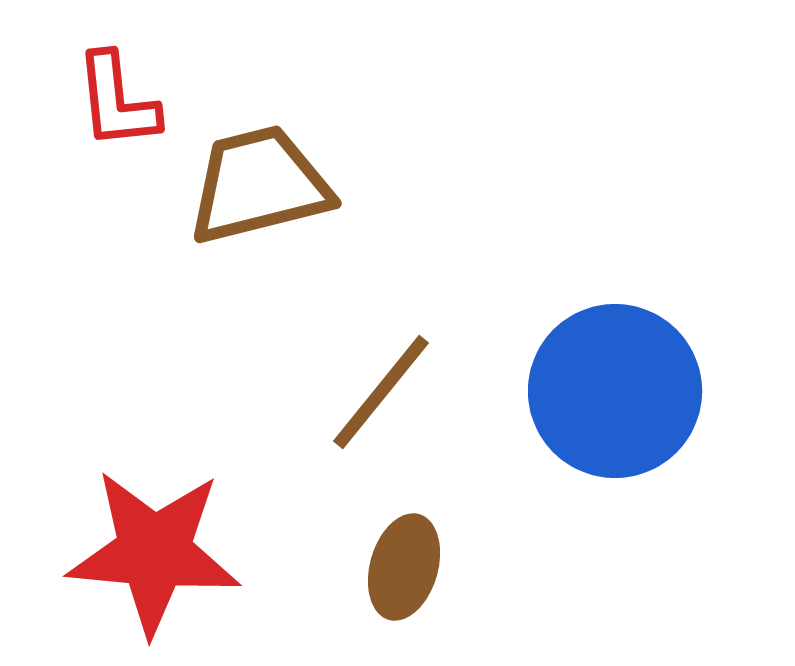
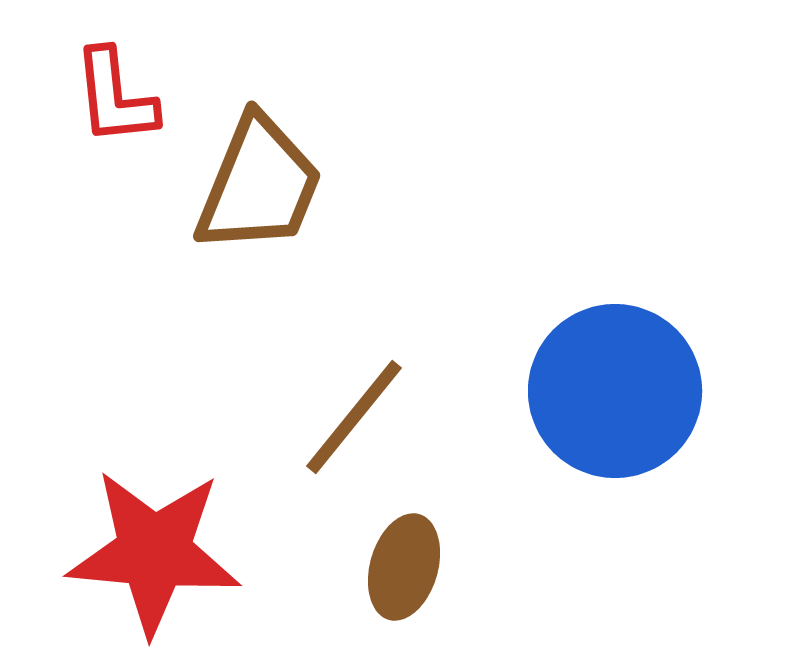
red L-shape: moved 2 px left, 4 px up
brown trapezoid: rotated 126 degrees clockwise
brown line: moved 27 px left, 25 px down
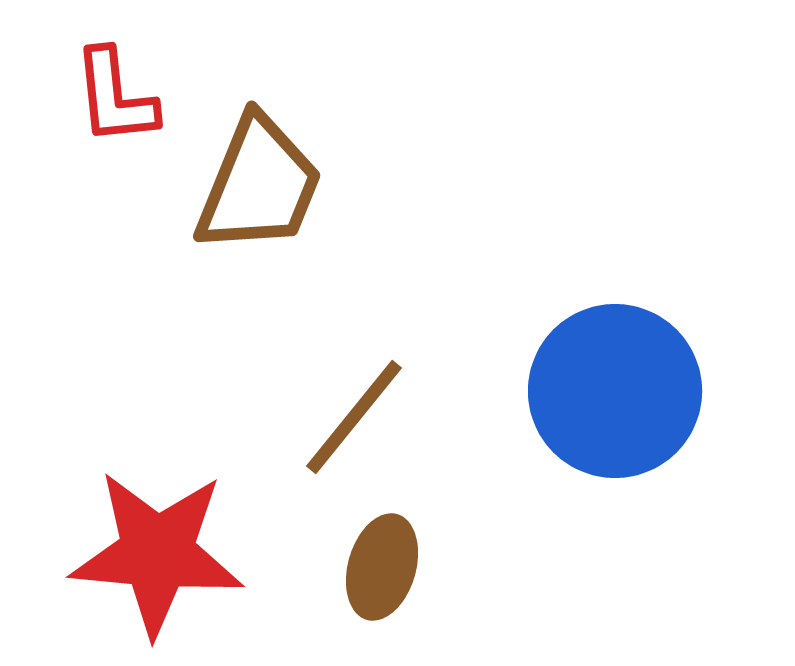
red star: moved 3 px right, 1 px down
brown ellipse: moved 22 px left
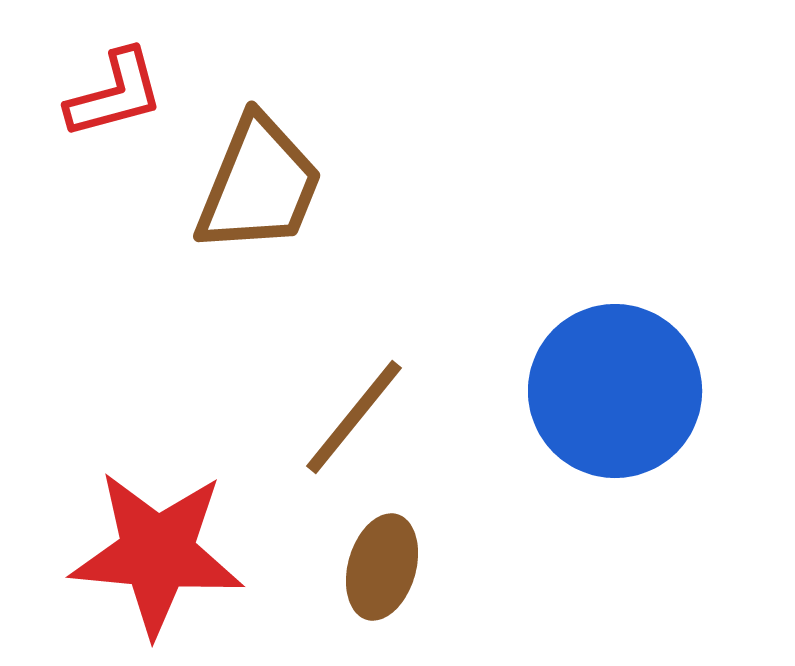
red L-shape: moved 3 px up; rotated 99 degrees counterclockwise
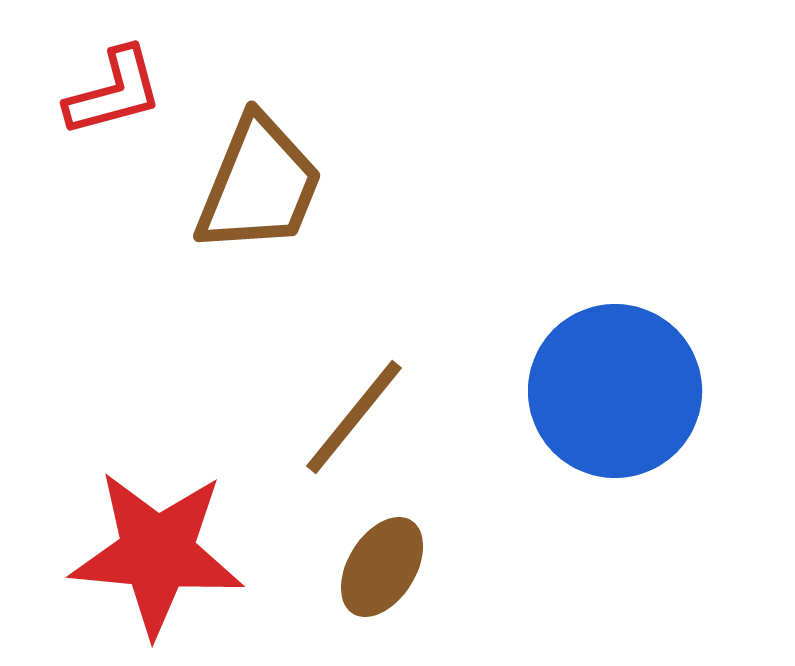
red L-shape: moved 1 px left, 2 px up
brown ellipse: rotated 16 degrees clockwise
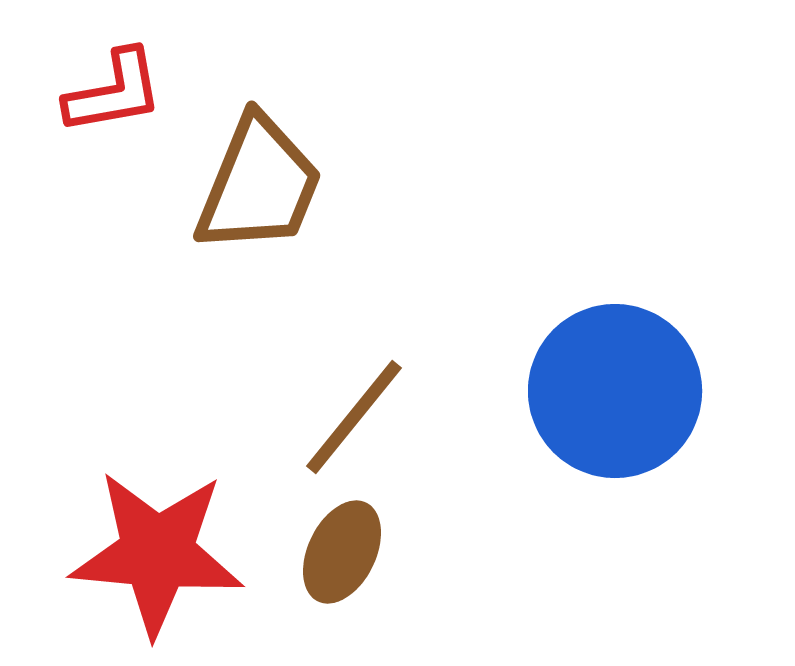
red L-shape: rotated 5 degrees clockwise
brown ellipse: moved 40 px left, 15 px up; rotated 6 degrees counterclockwise
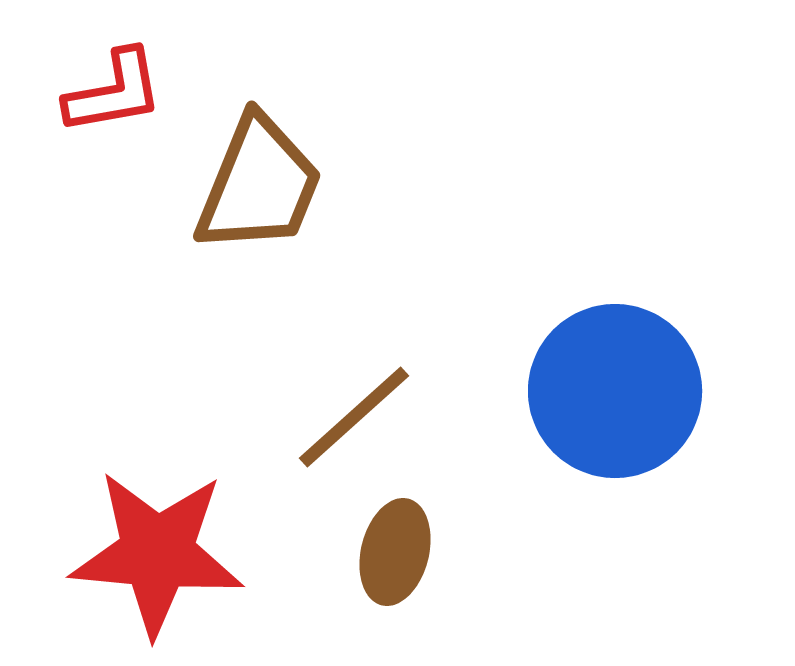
brown line: rotated 9 degrees clockwise
brown ellipse: moved 53 px right; rotated 12 degrees counterclockwise
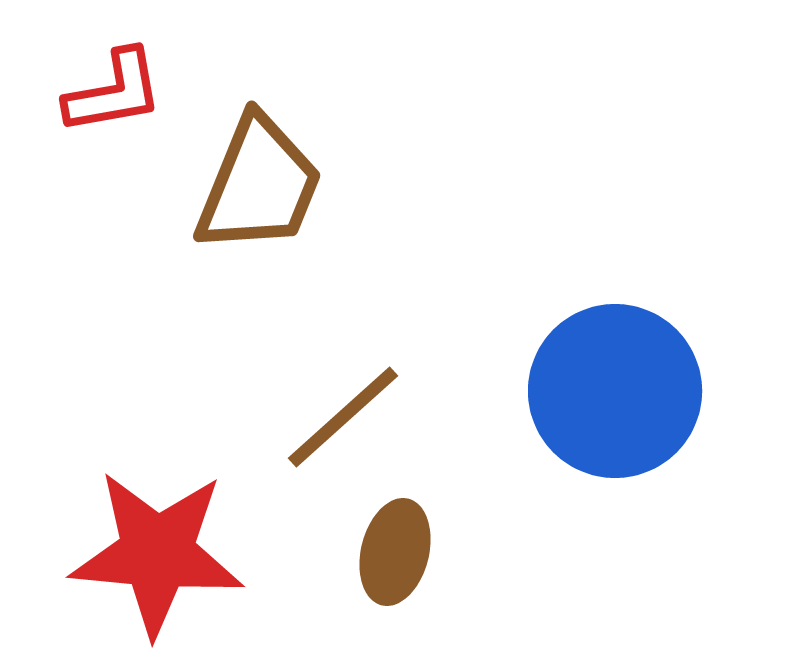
brown line: moved 11 px left
